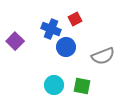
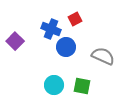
gray semicircle: rotated 135 degrees counterclockwise
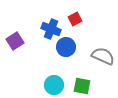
purple square: rotated 12 degrees clockwise
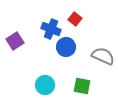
red square: rotated 24 degrees counterclockwise
cyan circle: moved 9 px left
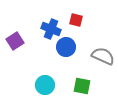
red square: moved 1 px right, 1 px down; rotated 24 degrees counterclockwise
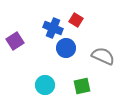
red square: rotated 16 degrees clockwise
blue cross: moved 2 px right, 1 px up
blue circle: moved 1 px down
green square: rotated 24 degrees counterclockwise
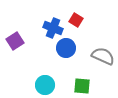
green square: rotated 18 degrees clockwise
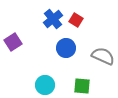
blue cross: moved 9 px up; rotated 30 degrees clockwise
purple square: moved 2 px left, 1 px down
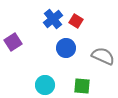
red square: moved 1 px down
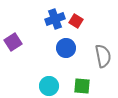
blue cross: moved 2 px right; rotated 18 degrees clockwise
gray semicircle: rotated 55 degrees clockwise
cyan circle: moved 4 px right, 1 px down
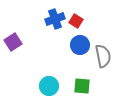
blue circle: moved 14 px right, 3 px up
